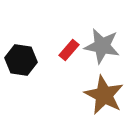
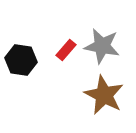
red rectangle: moved 3 px left
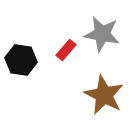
gray star: moved 12 px up
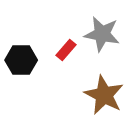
black hexagon: rotated 8 degrees counterclockwise
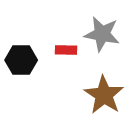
red rectangle: rotated 50 degrees clockwise
brown star: rotated 6 degrees clockwise
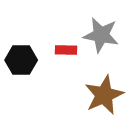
gray star: moved 1 px left, 1 px down
brown star: rotated 15 degrees clockwise
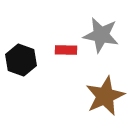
black hexagon: rotated 20 degrees clockwise
brown star: moved 1 px right, 1 px down
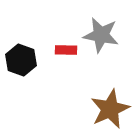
brown star: moved 5 px right, 13 px down
